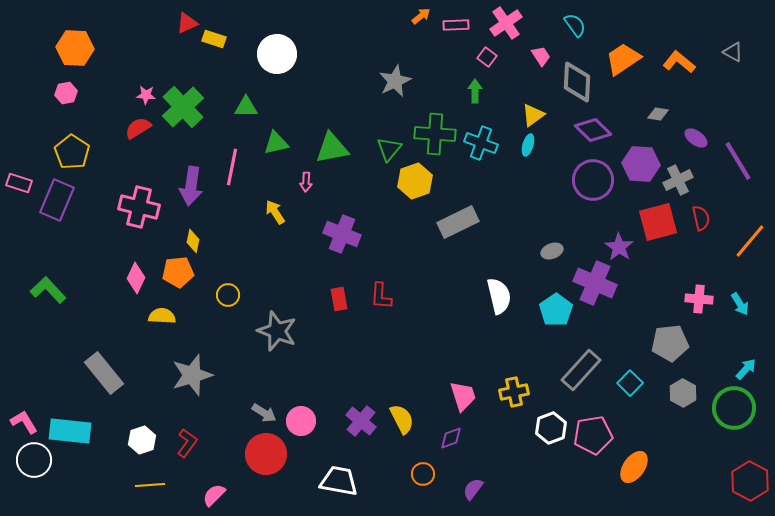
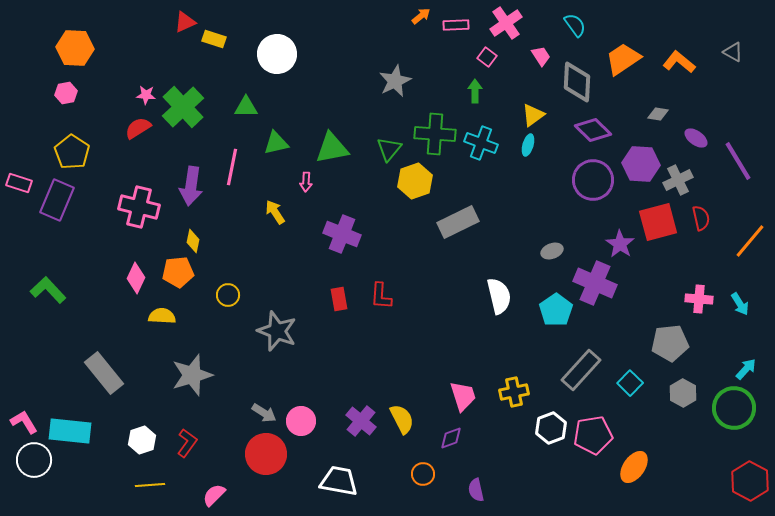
red triangle at (187, 23): moved 2 px left, 1 px up
purple star at (619, 247): moved 1 px right, 3 px up
purple semicircle at (473, 489): moved 3 px right, 1 px down; rotated 50 degrees counterclockwise
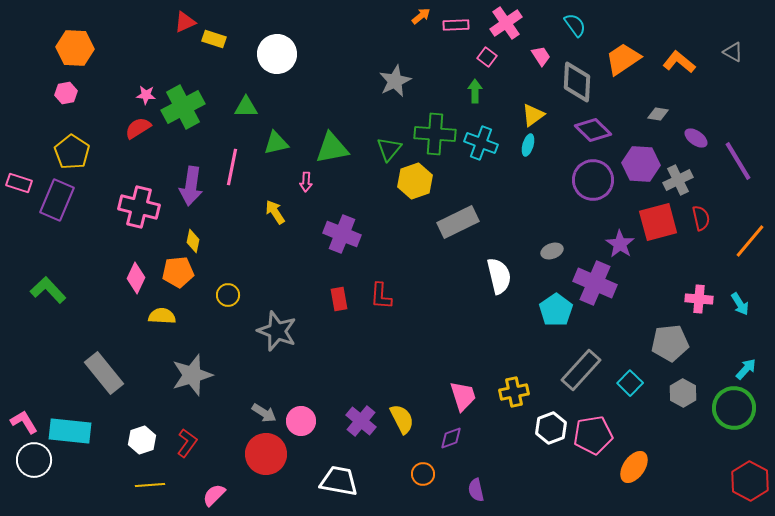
green cross at (183, 107): rotated 15 degrees clockwise
white semicircle at (499, 296): moved 20 px up
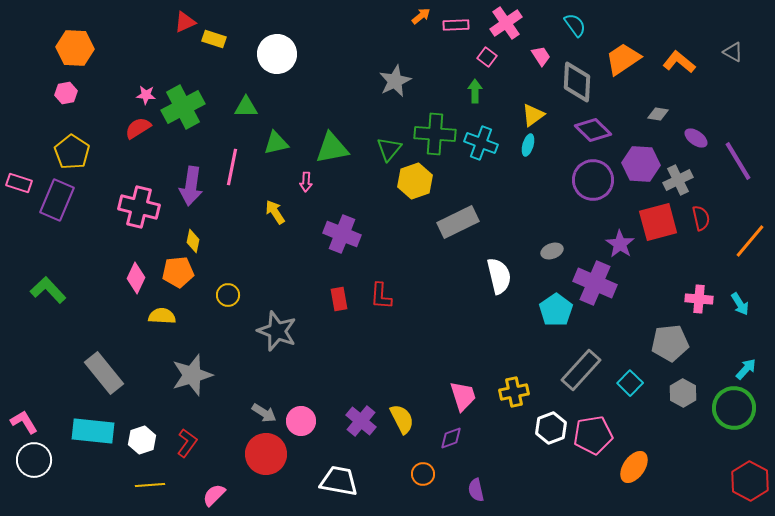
cyan rectangle at (70, 431): moved 23 px right
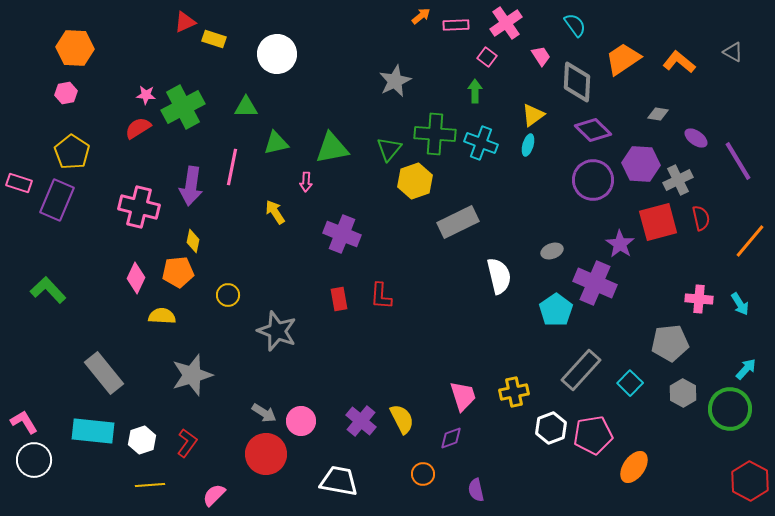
green circle at (734, 408): moved 4 px left, 1 px down
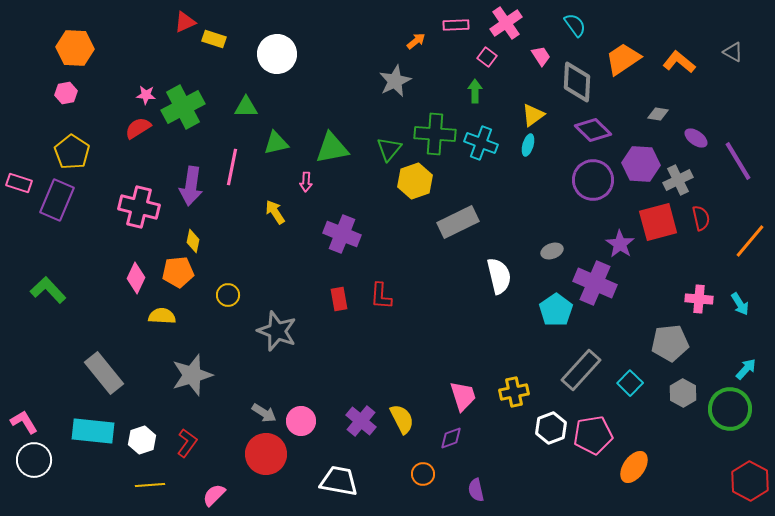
orange arrow at (421, 16): moved 5 px left, 25 px down
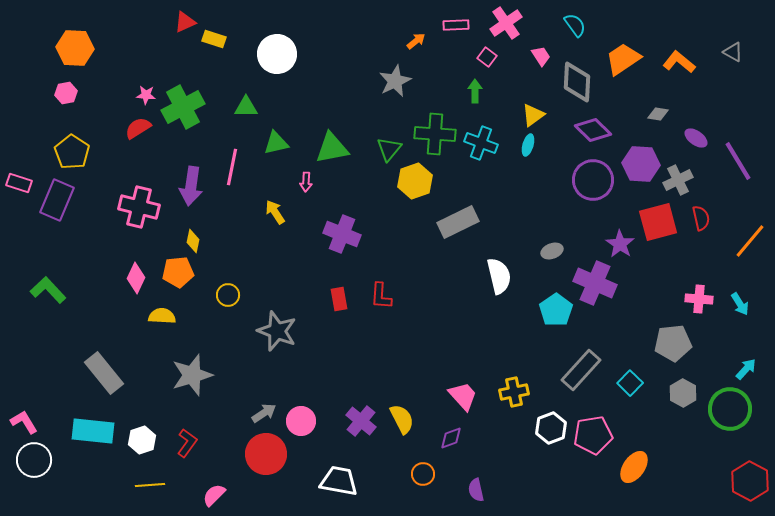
gray pentagon at (670, 343): moved 3 px right
pink trapezoid at (463, 396): rotated 24 degrees counterclockwise
gray arrow at (264, 413): rotated 65 degrees counterclockwise
